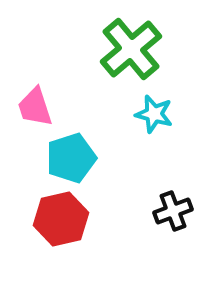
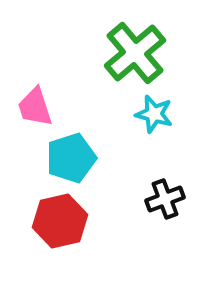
green cross: moved 4 px right, 4 px down
black cross: moved 8 px left, 12 px up
red hexagon: moved 1 px left, 2 px down
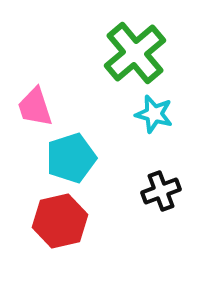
black cross: moved 4 px left, 8 px up
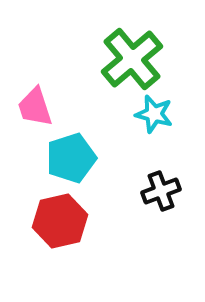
green cross: moved 3 px left, 6 px down
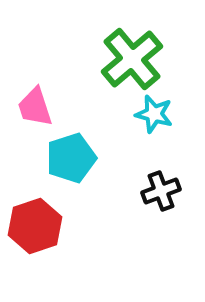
red hexagon: moved 25 px left, 5 px down; rotated 6 degrees counterclockwise
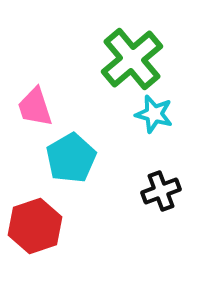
cyan pentagon: rotated 12 degrees counterclockwise
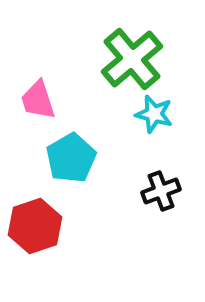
pink trapezoid: moved 3 px right, 7 px up
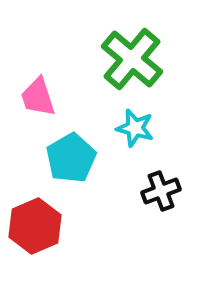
green cross: rotated 10 degrees counterclockwise
pink trapezoid: moved 3 px up
cyan star: moved 19 px left, 14 px down
red hexagon: rotated 4 degrees counterclockwise
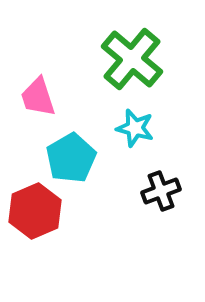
red hexagon: moved 15 px up
